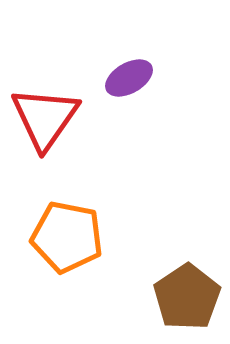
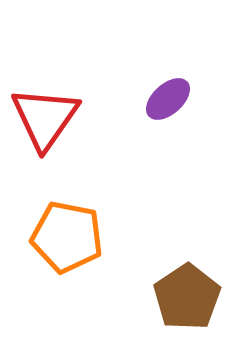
purple ellipse: moved 39 px right, 21 px down; rotated 12 degrees counterclockwise
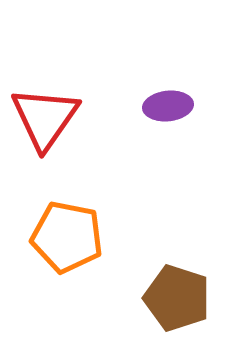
purple ellipse: moved 7 px down; rotated 36 degrees clockwise
brown pentagon: moved 10 px left, 1 px down; rotated 20 degrees counterclockwise
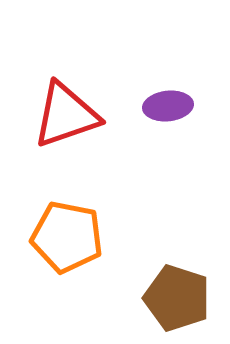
red triangle: moved 21 px right, 3 px up; rotated 36 degrees clockwise
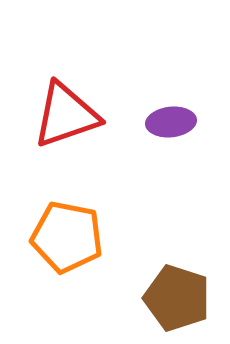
purple ellipse: moved 3 px right, 16 px down
